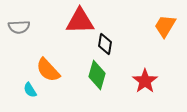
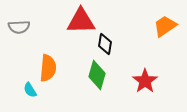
red triangle: moved 1 px right
orange trapezoid: rotated 25 degrees clockwise
orange semicircle: moved 2 px up; rotated 132 degrees counterclockwise
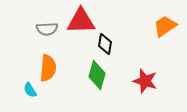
gray semicircle: moved 28 px right, 2 px down
red star: rotated 20 degrees counterclockwise
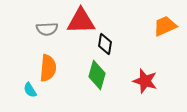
orange trapezoid: rotated 10 degrees clockwise
